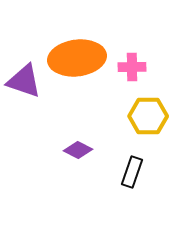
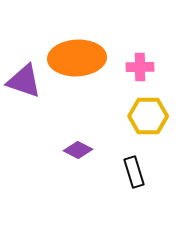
orange ellipse: rotated 4 degrees clockwise
pink cross: moved 8 px right
black rectangle: moved 2 px right; rotated 36 degrees counterclockwise
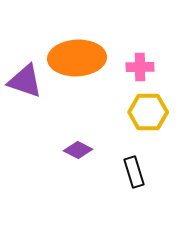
purple triangle: moved 1 px right
yellow hexagon: moved 4 px up
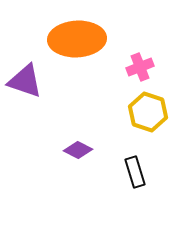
orange ellipse: moved 19 px up
pink cross: rotated 20 degrees counterclockwise
yellow hexagon: rotated 18 degrees clockwise
black rectangle: moved 1 px right
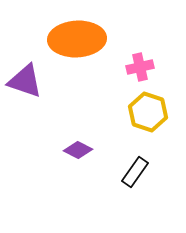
pink cross: rotated 8 degrees clockwise
black rectangle: rotated 52 degrees clockwise
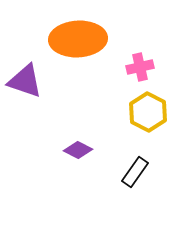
orange ellipse: moved 1 px right
yellow hexagon: rotated 9 degrees clockwise
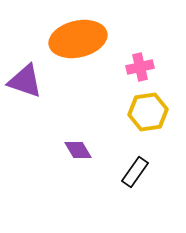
orange ellipse: rotated 10 degrees counterclockwise
yellow hexagon: rotated 24 degrees clockwise
purple diamond: rotated 32 degrees clockwise
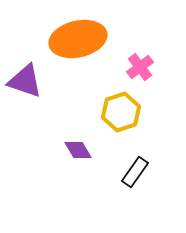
pink cross: rotated 24 degrees counterclockwise
yellow hexagon: moved 27 px left; rotated 9 degrees counterclockwise
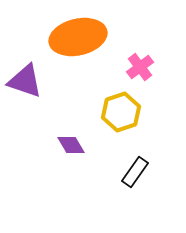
orange ellipse: moved 2 px up
purple diamond: moved 7 px left, 5 px up
